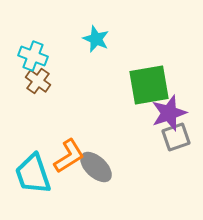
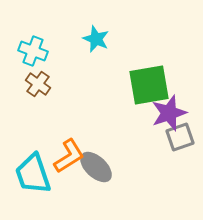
cyan cross: moved 5 px up
brown cross: moved 3 px down
gray square: moved 4 px right
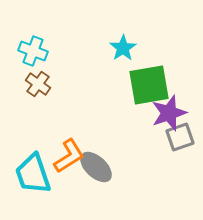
cyan star: moved 27 px right, 9 px down; rotated 16 degrees clockwise
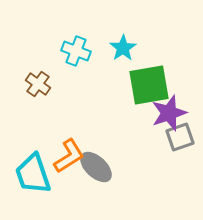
cyan cross: moved 43 px right
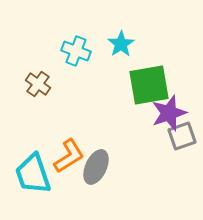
cyan star: moved 2 px left, 4 px up
gray square: moved 2 px right, 1 px up
gray ellipse: rotated 72 degrees clockwise
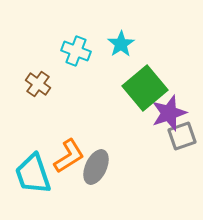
green square: moved 4 px left, 3 px down; rotated 30 degrees counterclockwise
